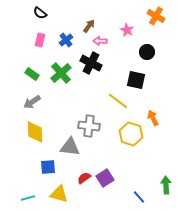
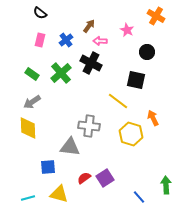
yellow diamond: moved 7 px left, 4 px up
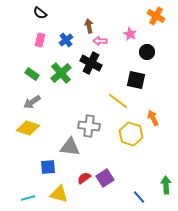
brown arrow: rotated 48 degrees counterclockwise
pink star: moved 3 px right, 4 px down
yellow diamond: rotated 70 degrees counterclockwise
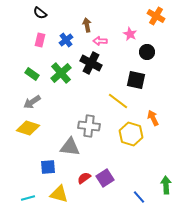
brown arrow: moved 2 px left, 1 px up
